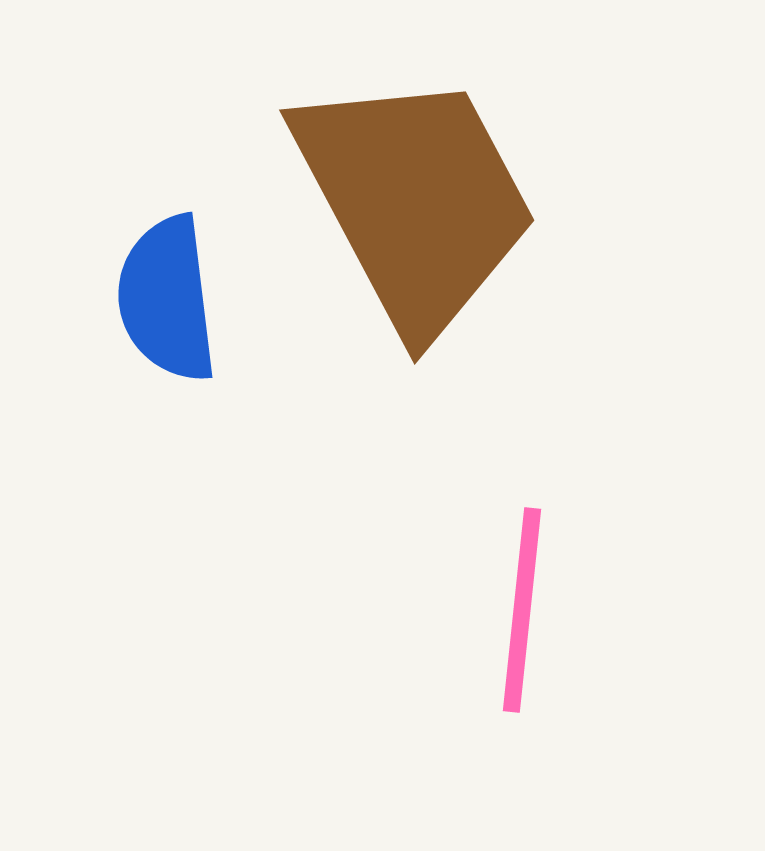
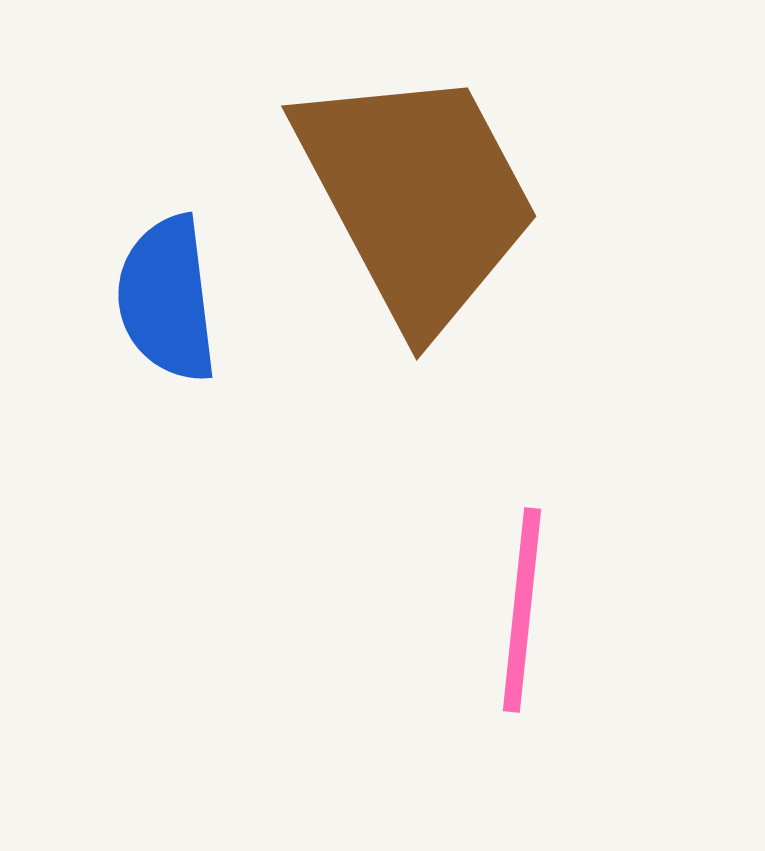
brown trapezoid: moved 2 px right, 4 px up
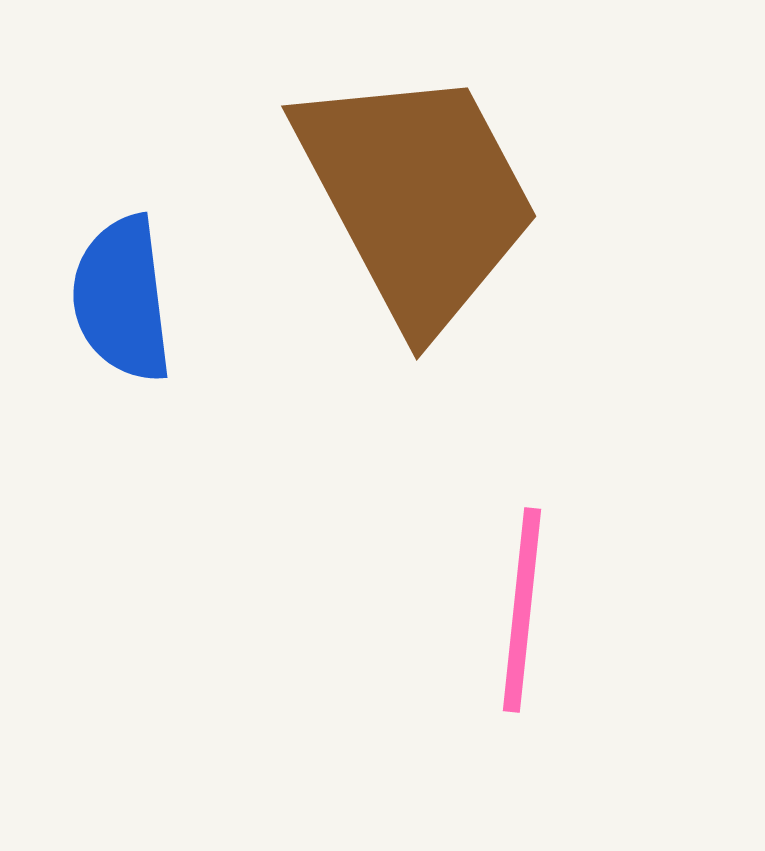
blue semicircle: moved 45 px left
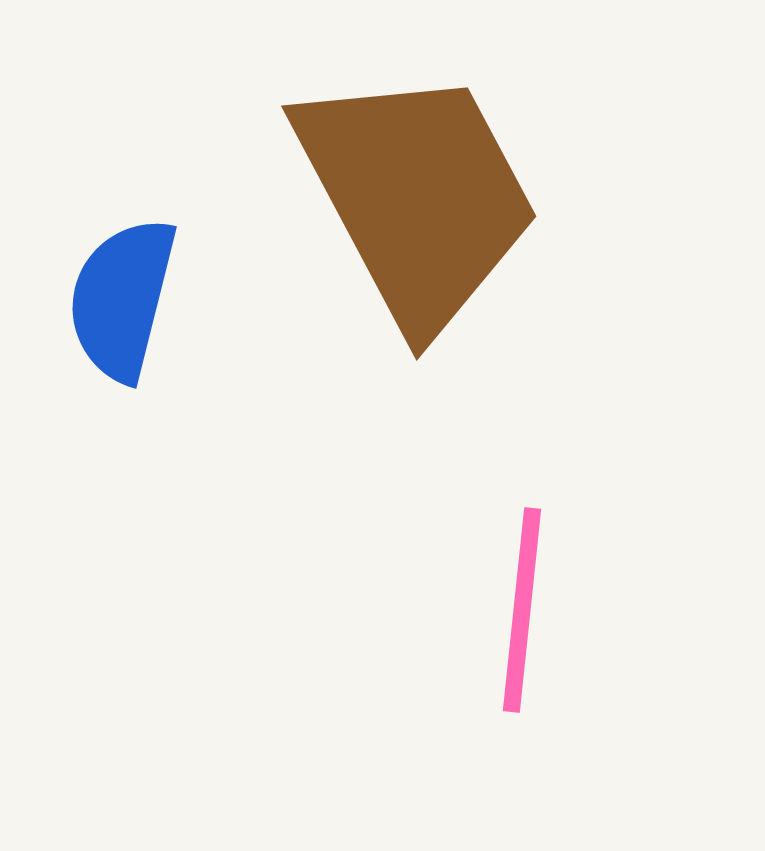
blue semicircle: rotated 21 degrees clockwise
